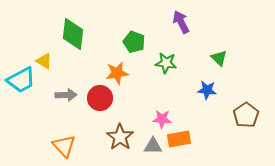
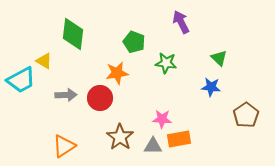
blue star: moved 4 px right, 3 px up
orange triangle: rotated 40 degrees clockwise
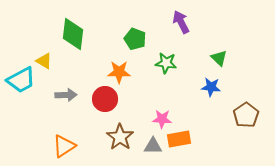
green pentagon: moved 1 px right, 3 px up
orange star: moved 2 px right, 1 px up; rotated 10 degrees clockwise
red circle: moved 5 px right, 1 px down
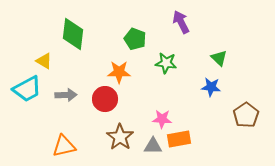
cyan trapezoid: moved 6 px right, 9 px down
orange triangle: rotated 20 degrees clockwise
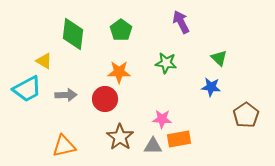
green pentagon: moved 14 px left, 9 px up; rotated 15 degrees clockwise
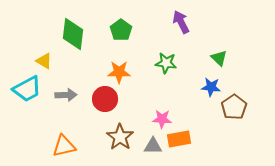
brown pentagon: moved 12 px left, 8 px up
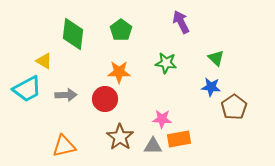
green triangle: moved 3 px left
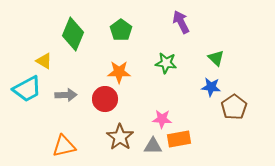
green diamond: rotated 16 degrees clockwise
